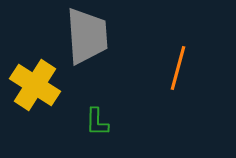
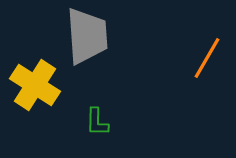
orange line: moved 29 px right, 10 px up; rotated 15 degrees clockwise
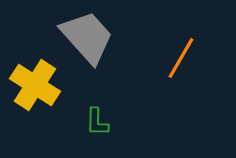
gray trapezoid: moved 1 px down; rotated 38 degrees counterclockwise
orange line: moved 26 px left
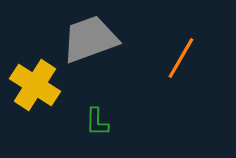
gray trapezoid: moved 3 px right, 2 px down; rotated 68 degrees counterclockwise
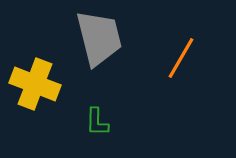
gray trapezoid: moved 9 px right, 1 px up; rotated 96 degrees clockwise
yellow cross: moved 1 px up; rotated 12 degrees counterclockwise
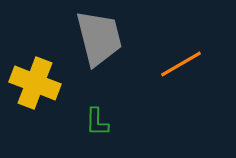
orange line: moved 6 px down; rotated 30 degrees clockwise
yellow cross: moved 1 px up
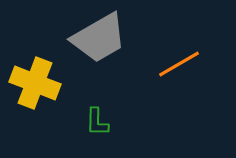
gray trapezoid: rotated 74 degrees clockwise
orange line: moved 2 px left
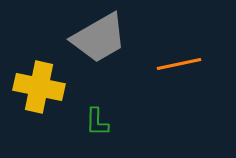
orange line: rotated 18 degrees clockwise
yellow cross: moved 4 px right, 4 px down; rotated 9 degrees counterclockwise
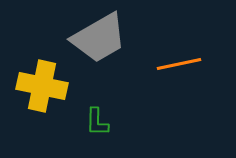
yellow cross: moved 3 px right, 1 px up
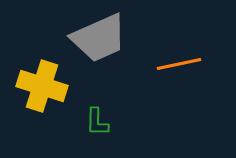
gray trapezoid: rotated 6 degrees clockwise
yellow cross: rotated 6 degrees clockwise
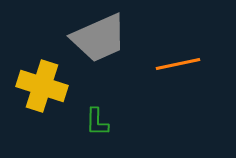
orange line: moved 1 px left
